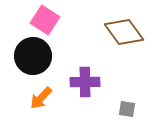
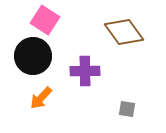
purple cross: moved 11 px up
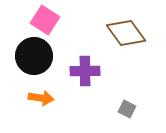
brown diamond: moved 2 px right, 1 px down
black circle: moved 1 px right
orange arrow: rotated 125 degrees counterclockwise
gray square: rotated 18 degrees clockwise
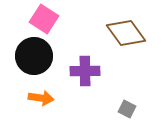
pink square: moved 1 px left, 1 px up
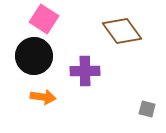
brown diamond: moved 4 px left, 2 px up
orange arrow: moved 2 px right, 1 px up
gray square: moved 20 px right; rotated 12 degrees counterclockwise
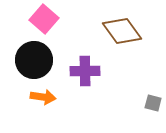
pink square: rotated 8 degrees clockwise
black circle: moved 4 px down
gray square: moved 6 px right, 6 px up
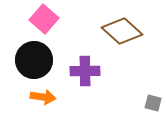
brown diamond: rotated 12 degrees counterclockwise
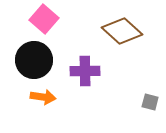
gray square: moved 3 px left, 1 px up
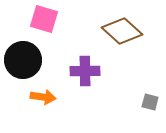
pink square: rotated 24 degrees counterclockwise
black circle: moved 11 px left
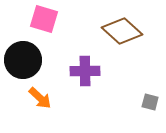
orange arrow: moved 3 px left, 1 px down; rotated 35 degrees clockwise
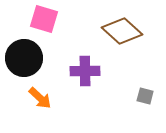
black circle: moved 1 px right, 2 px up
gray square: moved 5 px left, 6 px up
